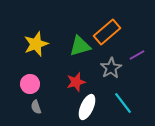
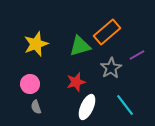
cyan line: moved 2 px right, 2 px down
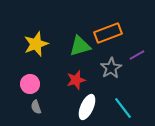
orange rectangle: moved 1 px right, 1 px down; rotated 20 degrees clockwise
red star: moved 2 px up
cyan line: moved 2 px left, 3 px down
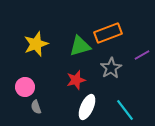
purple line: moved 5 px right
pink circle: moved 5 px left, 3 px down
cyan line: moved 2 px right, 2 px down
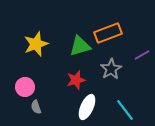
gray star: moved 1 px down
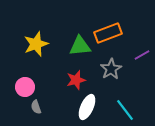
green triangle: rotated 10 degrees clockwise
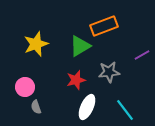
orange rectangle: moved 4 px left, 7 px up
green triangle: rotated 25 degrees counterclockwise
gray star: moved 2 px left, 3 px down; rotated 25 degrees clockwise
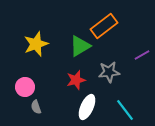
orange rectangle: rotated 16 degrees counterclockwise
